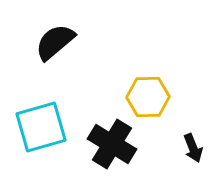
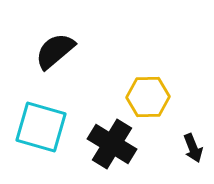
black semicircle: moved 9 px down
cyan square: rotated 32 degrees clockwise
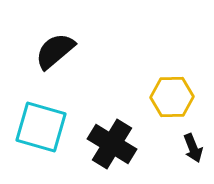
yellow hexagon: moved 24 px right
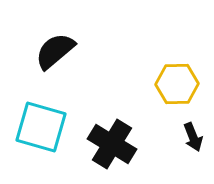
yellow hexagon: moved 5 px right, 13 px up
black arrow: moved 11 px up
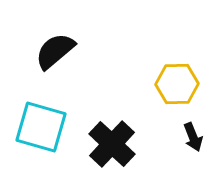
black cross: rotated 12 degrees clockwise
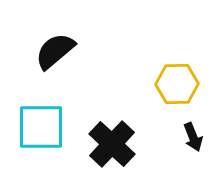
cyan square: rotated 16 degrees counterclockwise
